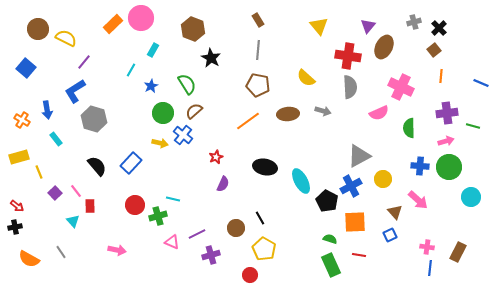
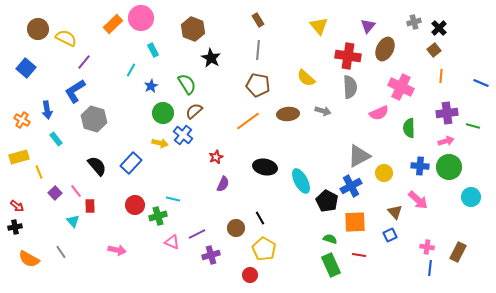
brown ellipse at (384, 47): moved 1 px right, 2 px down
cyan rectangle at (153, 50): rotated 56 degrees counterclockwise
yellow circle at (383, 179): moved 1 px right, 6 px up
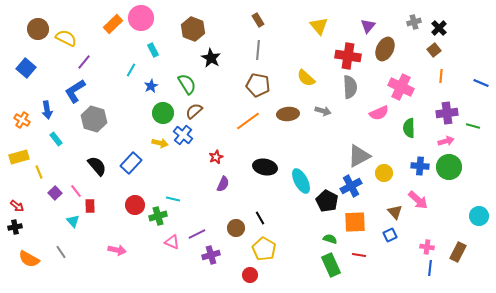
cyan circle at (471, 197): moved 8 px right, 19 px down
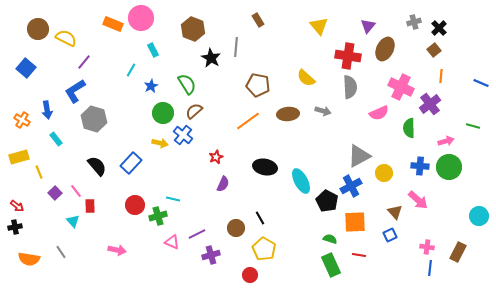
orange rectangle at (113, 24): rotated 66 degrees clockwise
gray line at (258, 50): moved 22 px left, 3 px up
purple cross at (447, 113): moved 17 px left, 9 px up; rotated 30 degrees counterclockwise
orange semicircle at (29, 259): rotated 20 degrees counterclockwise
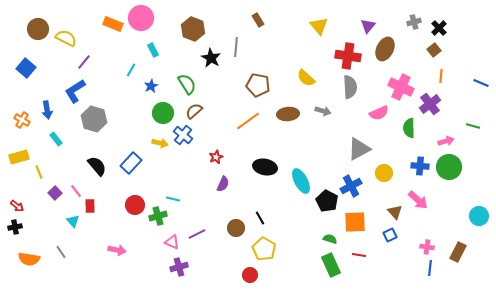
gray triangle at (359, 156): moved 7 px up
purple cross at (211, 255): moved 32 px left, 12 px down
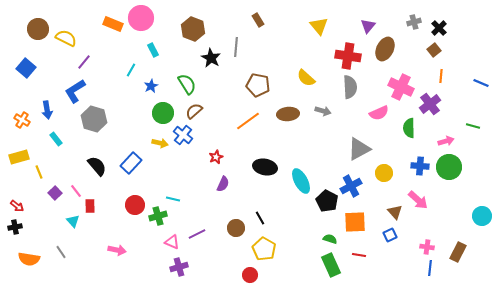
cyan circle at (479, 216): moved 3 px right
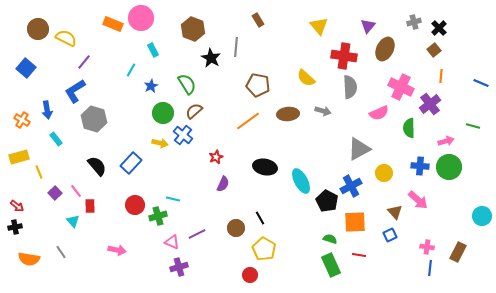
red cross at (348, 56): moved 4 px left
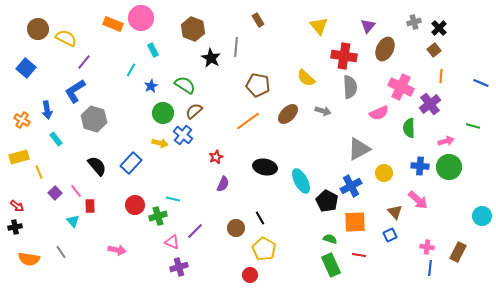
green semicircle at (187, 84): moved 2 px left, 1 px down; rotated 25 degrees counterclockwise
brown ellipse at (288, 114): rotated 40 degrees counterclockwise
purple line at (197, 234): moved 2 px left, 3 px up; rotated 18 degrees counterclockwise
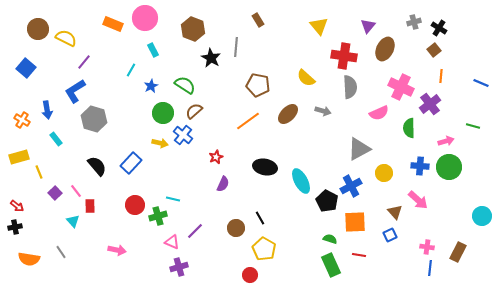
pink circle at (141, 18): moved 4 px right
black cross at (439, 28): rotated 14 degrees counterclockwise
